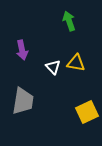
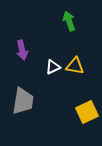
yellow triangle: moved 1 px left, 3 px down
white triangle: rotated 49 degrees clockwise
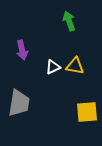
gray trapezoid: moved 4 px left, 2 px down
yellow square: rotated 20 degrees clockwise
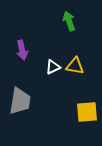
gray trapezoid: moved 1 px right, 2 px up
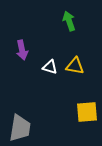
white triangle: moved 3 px left; rotated 42 degrees clockwise
gray trapezoid: moved 27 px down
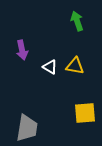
green arrow: moved 8 px right
white triangle: rotated 14 degrees clockwise
yellow square: moved 2 px left, 1 px down
gray trapezoid: moved 7 px right
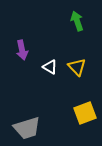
yellow triangle: moved 2 px right, 1 px down; rotated 36 degrees clockwise
yellow square: rotated 15 degrees counterclockwise
gray trapezoid: rotated 64 degrees clockwise
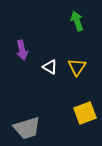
yellow triangle: rotated 18 degrees clockwise
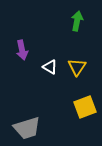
green arrow: rotated 30 degrees clockwise
yellow square: moved 6 px up
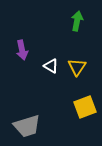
white triangle: moved 1 px right, 1 px up
gray trapezoid: moved 2 px up
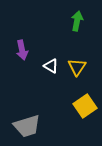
yellow square: moved 1 px up; rotated 15 degrees counterclockwise
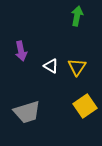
green arrow: moved 5 px up
purple arrow: moved 1 px left, 1 px down
gray trapezoid: moved 14 px up
